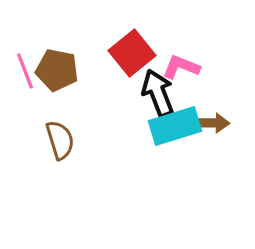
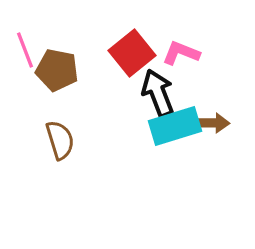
pink L-shape: moved 14 px up
pink line: moved 21 px up
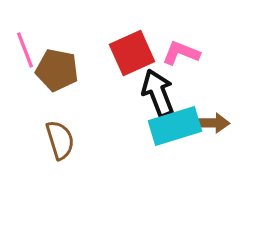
red square: rotated 15 degrees clockwise
